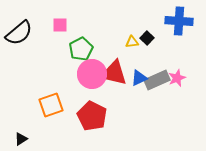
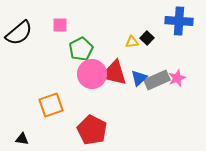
blue triangle: rotated 18 degrees counterclockwise
red pentagon: moved 14 px down
black triangle: moved 1 px right; rotated 40 degrees clockwise
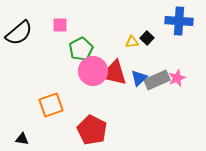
pink circle: moved 1 px right, 3 px up
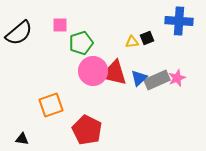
black square: rotated 24 degrees clockwise
green pentagon: moved 6 px up; rotated 10 degrees clockwise
red pentagon: moved 5 px left
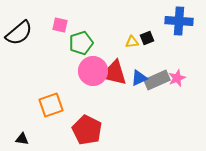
pink square: rotated 14 degrees clockwise
blue triangle: rotated 18 degrees clockwise
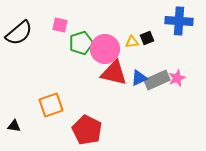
pink circle: moved 12 px right, 22 px up
black triangle: moved 8 px left, 13 px up
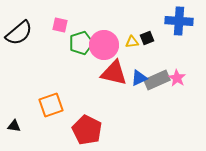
pink circle: moved 1 px left, 4 px up
pink star: rotated 18 degrees counterclockwise
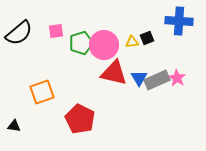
pink square: moved 4 px left, 6 px down; rotated 21 degrees counterclockwise
blue triangle: rotated 36 degrees counterclockwise
orange square: moved 9 px left, 13 px up
red pentagon: moved 7 px left, 11 px up
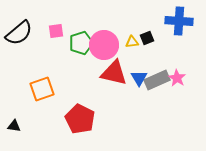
orange square: moved 3 px up
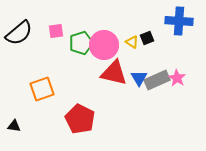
yellow triangle: rotated 40 degrees clockwise
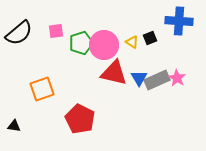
black square: moved 3 px right
